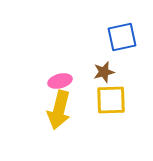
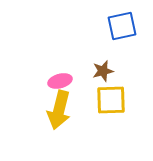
blue square: moved 11 px up
brown star: moved 1 px left, 1 px up
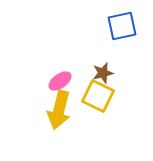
brown star: moved 2 px down
pink ellipse: rotated 20 degrees counterclockwise
yellow square: moved 13 px left, 4 px up; rotated 28 degrees clockwise
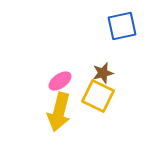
yellow arrow: moved 2 px down
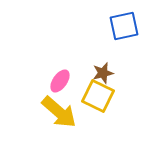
blue square: moved 2 px right
pink ellipse: rotated 20 degrees counterclockwise
yellow arrow: rotated 63 degrees counterclockwise
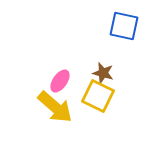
blue square: rotated 24 degrees clockwise
brown star: rotated 30 degrees clockwise
yellow arrow: moved 4 px left, 5 px up
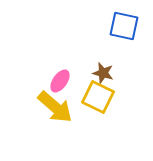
yellow square: moved 1 px down
